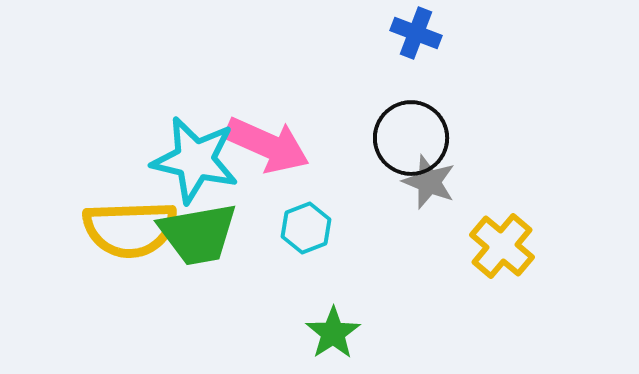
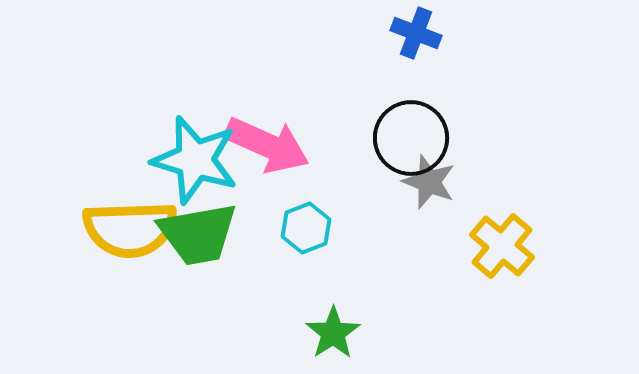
cyan star: rotated 4 degrees clockwise
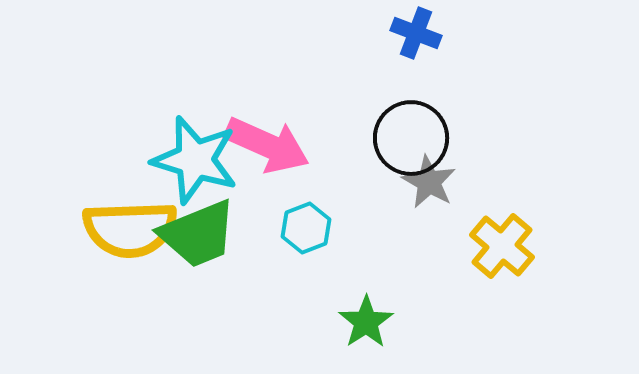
gray star: rotated 8 degrees clockwise
green trapezoid: rotated 12 degrees counterclockwise
green star: moved 33 px right, 11 px up
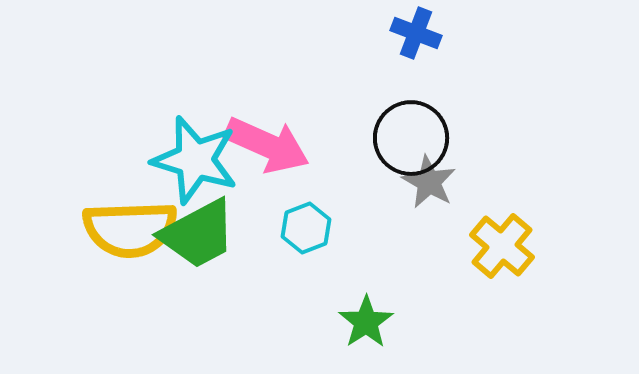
green trapezoid: rotated 6 degrees counterclockwise
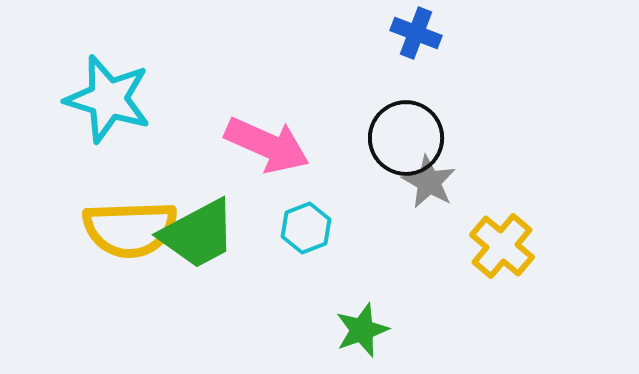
black circle: moved 5 px left
cyan star: moved 87 px left, 61 px up
green star: moved 4 px left, 8 px down; rotated 14 degrees clockwise
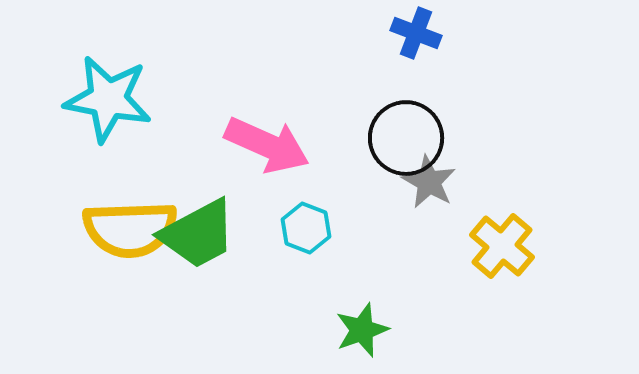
cyan star: rotated 6 degrees counterclockwise
cyan hexagon: rotated 18 degrees counterclockwise
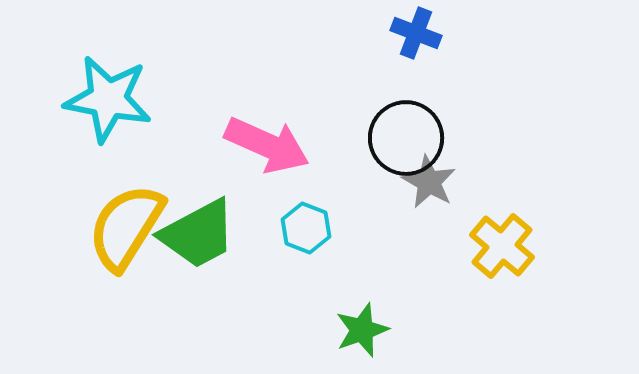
yellow semicircle: moved 4 px left, 2 px up; rotated 124 degrees clockwise
